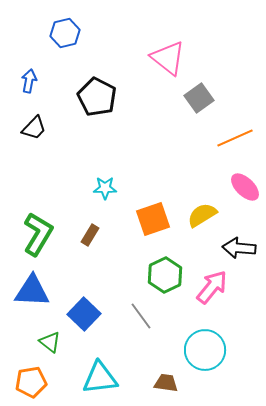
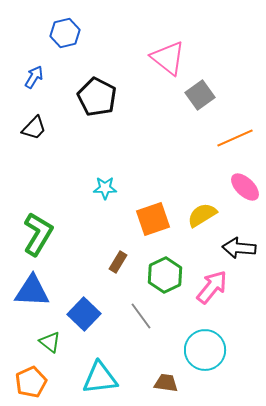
blue arrow: moved 5 px right, 4 px up; rotated 20 degrees clockwise
gray square: moved 1 px right, 3 px up
brown rectangle: moved 28 px right, 27 px down
orange pentagon: rotated 16 degrees counterclockwise
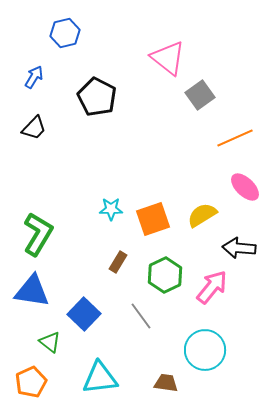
cyan star: moved 6 px right, 21 px down
blue triangle: rotated 6 degrees clockwise
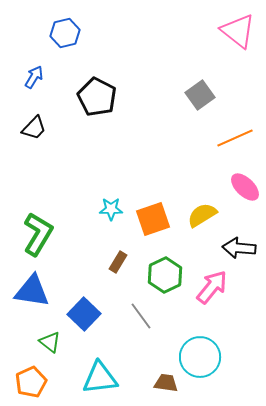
pink triangle: moved 70 px right, 27 px up
cyan circle: moved 5 px left, 7 px down
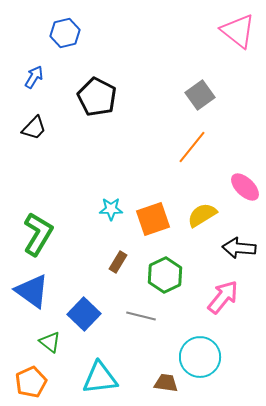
orange line: moved 43 px left, 9 px down; rotated 27 degrees counterclockwise
pink arrow: moved 11 px right, 10 px down
blue triangle: rotated 27 degrees clockwise
gray line: rotated 40 degrees counterclockwise
